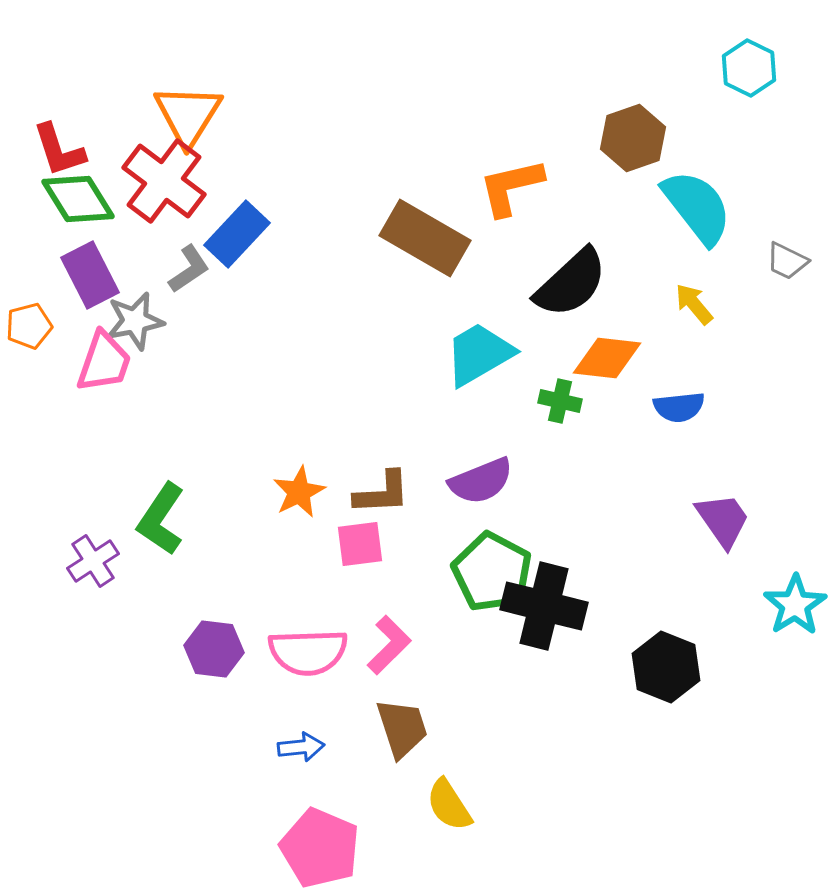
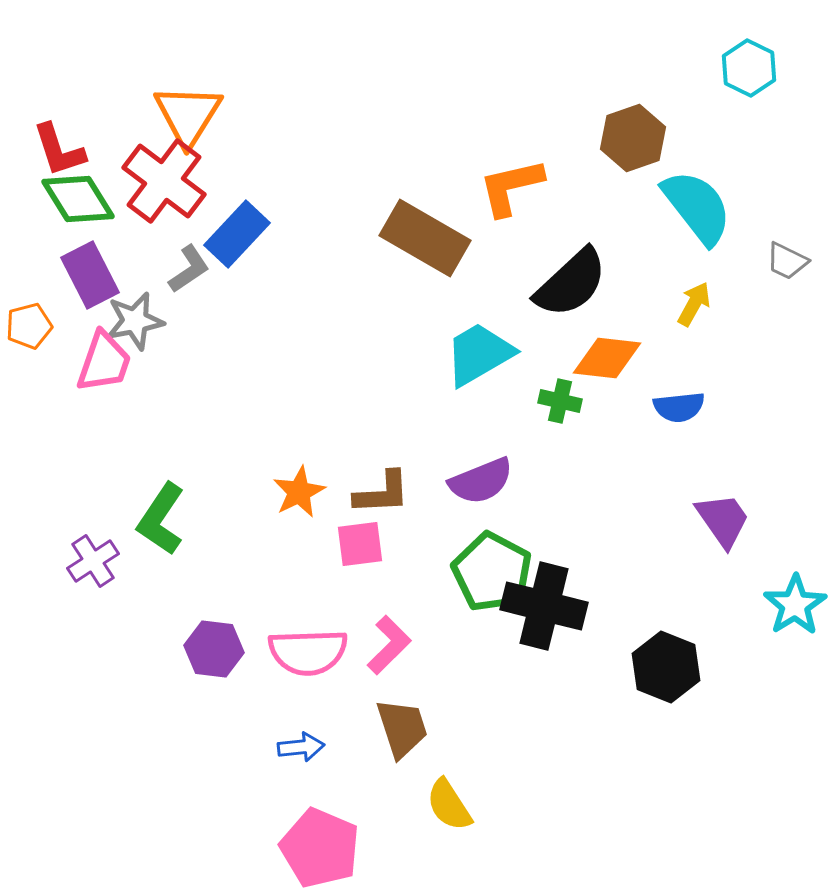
yellow arrow: rotated 69 degrees clockwise
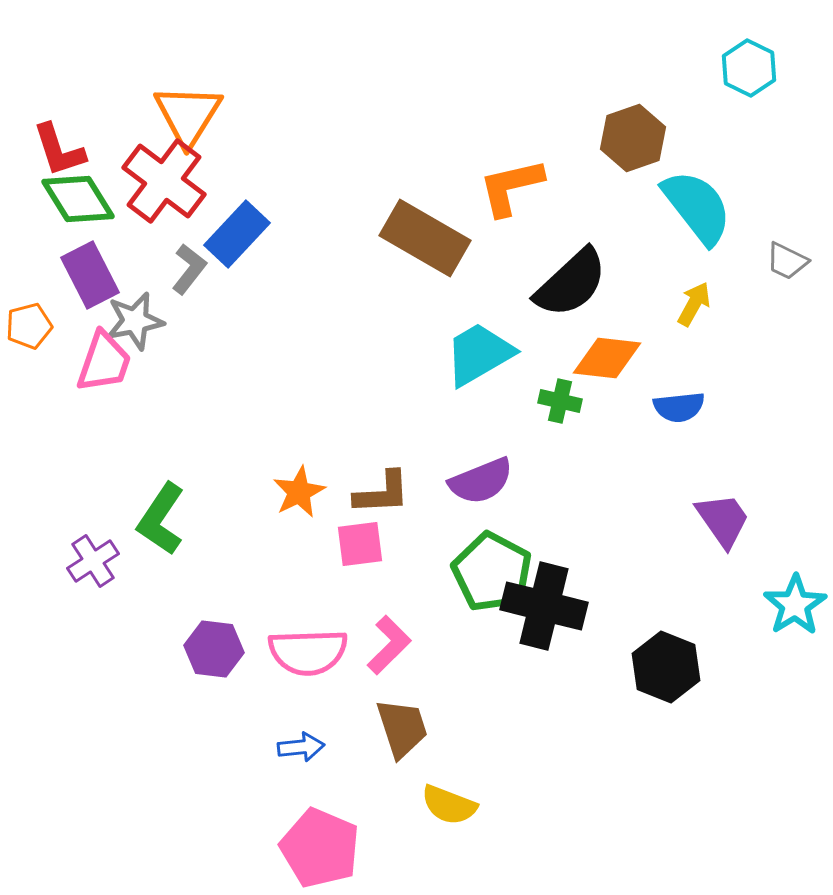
gray L-shape: rotated 18 degrees counterclockwise
yellow semicircle: rotated 36 degrees counterclockwise
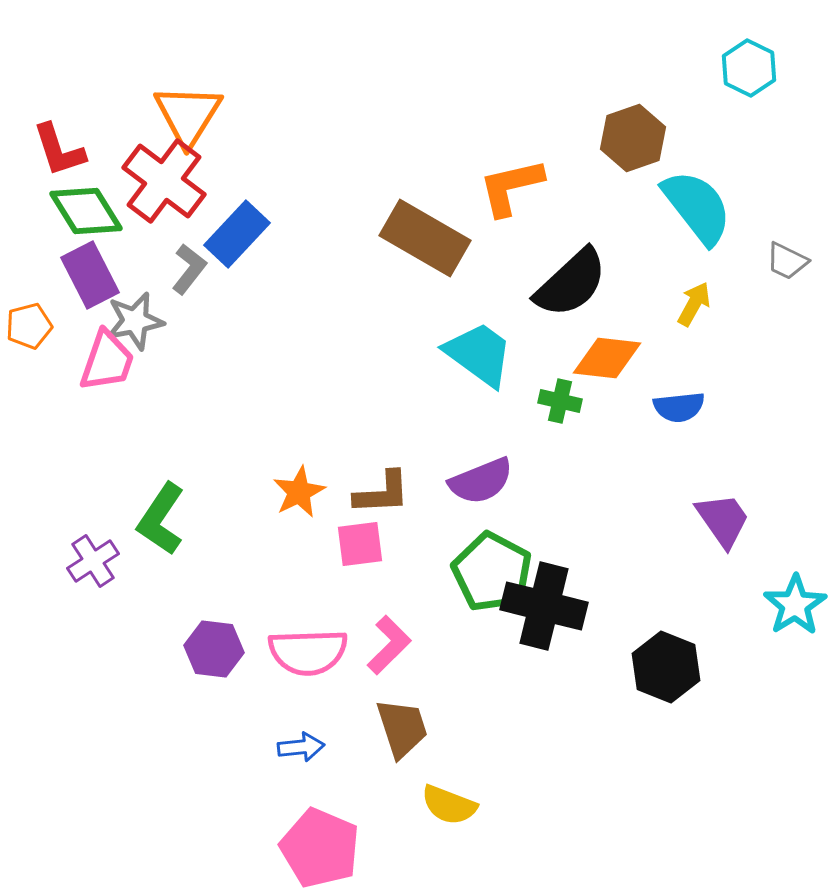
green diamond: moved 8 px right, 12 px down
cyan trapezoid: rotated 66 degrees clockwise
pink trapezoid: moved 3 px right, 1 px up
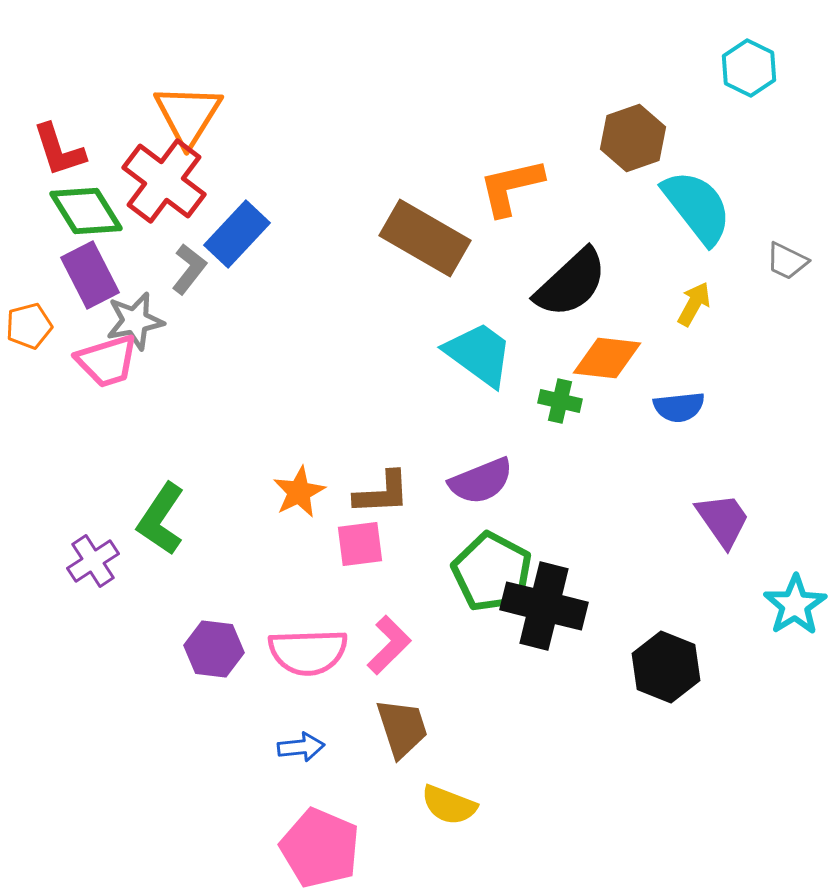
pink trapezoid: rotated 54 degrees clockwise
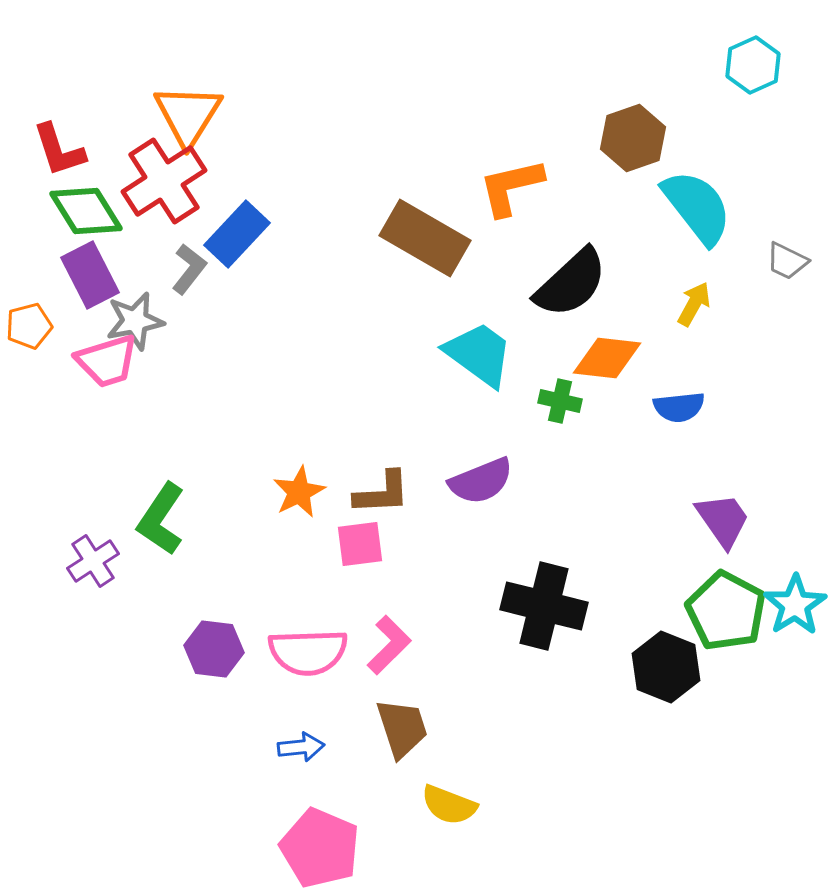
cyan hexagon: moved 4 px right, 3 px up; rotated 10 degrees clockwise
red cross: rotated 20 degrees clockwise
green pentagon: moved 234 px right, 39 px down
